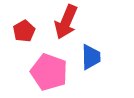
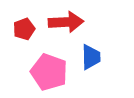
red arrow: rotated 116 degrees counterclockwise
red pentagon: moved 2 px up; rotated 10 degrees clockwise
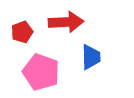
red pentagon: moved 2 px left, 3 px down
pink pentagon: moved 8 px left
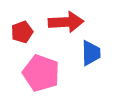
blue trapezoid: moved 4 px up
pink pentagon: moved 1 px down
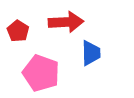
red pentagon: moved 4 px left, 1 px up; rotated 20 degrees counterclockwise
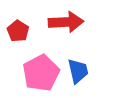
blue trapezoid: moved 13 px left, 18 px down; rotated 12 degrees counterclockwise
pink pentagon: rotated 24 degrees clockwise
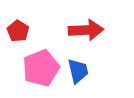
red arrow: moved 20 px right, 8 px down
pink pentagon: moved 5 px up; rotated 6 degrees clockwise
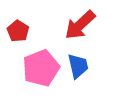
red arrow: moved 6 px left, 5 px up; rotated 140 degrees clockwise
blue trapezoid: moved 5 px up
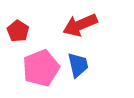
red arrow: rotated 20 degrees clockwise
blue trapezoid: moved 1 px up
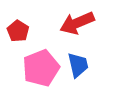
red arrow: moved 3 px left, 2 px up
